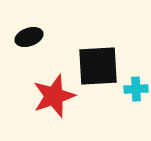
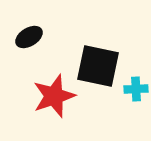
black ellipse: rotated 12 degrees counterclockwise
black square: rotated 15 degrees clockwise
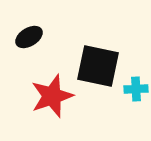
red star: moved 2 px left
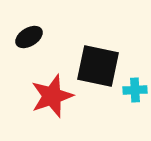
cyan cross: moved 1 px left, 1 px down
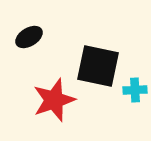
red star: moved 2 px right, 4 px down
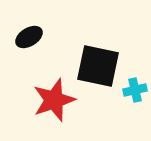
cyan cross: rotated 10 degrees counterclockwise
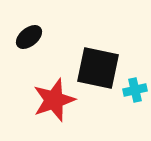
black ellipse: rotated 8 degrees counterclockwise
black square: moved 2 px down
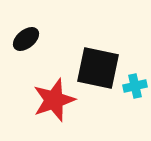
black ellipse: moved 3 px left, 2 px down
cyan cross: moved 4 px up
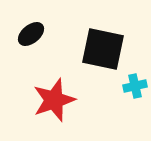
black ellipse: moved 5 px right, 5 px up
black square: moved 5 px right, 19 px up
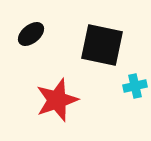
black square: moved 1 px left, 4 px up
red star: moved 3 px right
